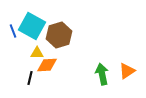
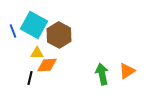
cyan square: moved 2 px right, 1 px up
brown hexagon: rotated 15 degrees counterclockwise
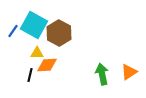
blue line: rotated 56 degrees clockwise
brown hexagon: moved 2 px up
orange triangle: moved 2 px right, 1 px down
black line: moved 3 px up
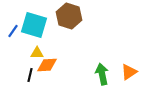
cyan square: rotated 12 degrees counterclockwise
brown hexagon: moved 10 px right, 17 px up; rotated 10 degrees counterclockwise
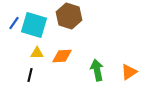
blue line: moved 1 px right, 8 px up
orange diamond: moved 15 px right, 9 px up
green arrow: moved 5 px left, 4 px up
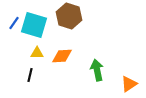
orange triangle: moved 12 px down
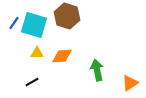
brown hexagon: moved 2 px left
black line: moved 2 px right, 7 px down; rotated 48 degrees clockwise
orange triangle: moved 1 px right, 1 px up
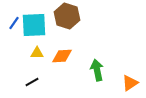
cyan square: rotated 20 degrees counterclockwise
